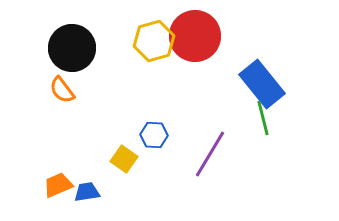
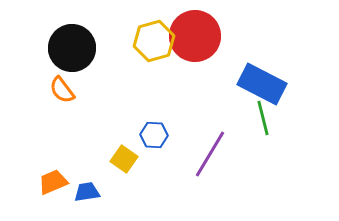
blue rectangle: rotated 24 degrees counterclockwise
orange trapezoid: moved 5 px left, 3 px up
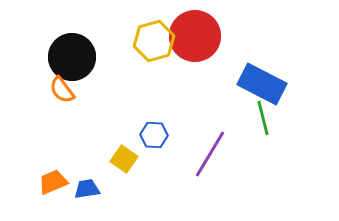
black circle: moved 9 px down
blue trapezoid: moved 3 px up
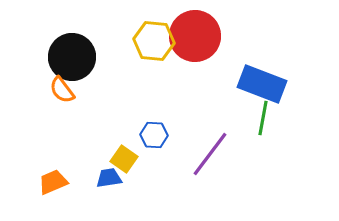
yellow hexagon: rotated 21 degrees clockwise
blue rectangle: rotated 6 degrees counterclockwise
green line: rotated 24 degrees clockwise
purple line: rotated 6 degrees clockwise
blue trapezoid: moved 22 px right, 11 px up
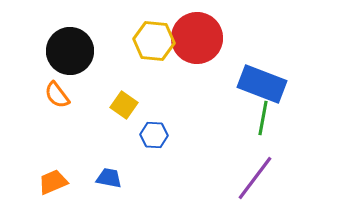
red circle: moved 2 px right, 2 px down
black circle: moved 2 px left, 6 px up
orange semicircle: moved 5 px left, 5 px down
purple line: moved 45 px right, 24 px down
yellow square: moved 54 px up
blue trapezoid: rotated 20 degrees clockwise
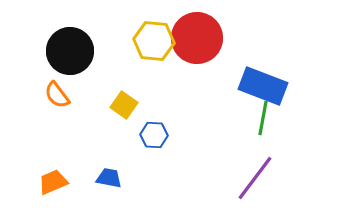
blue rectangle: moved 1 px right, 2 px down
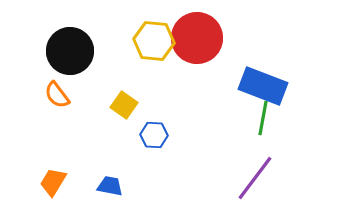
blue trapezoid: moved 1 px right, 8 px down
orange trapezoid: rotated 36 degrees counterclockwise
